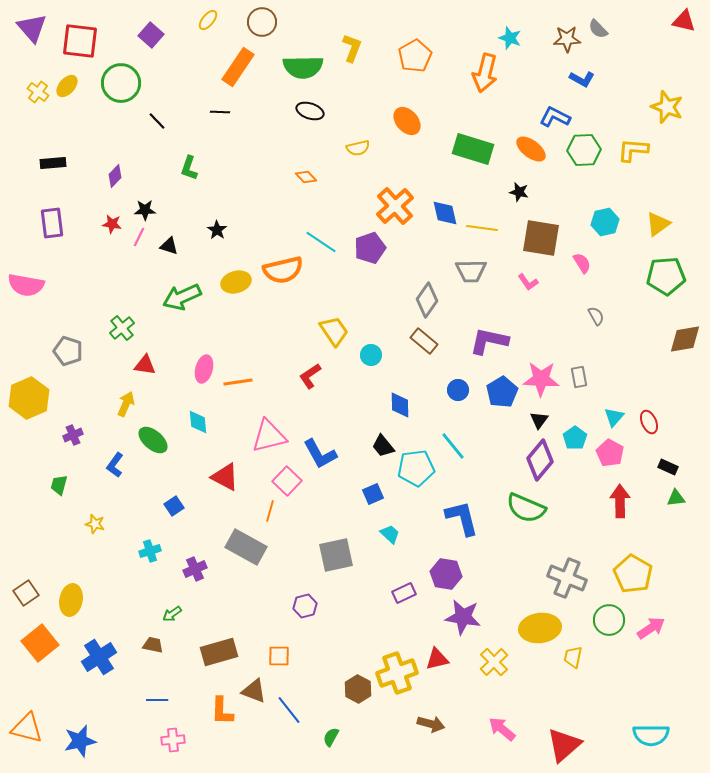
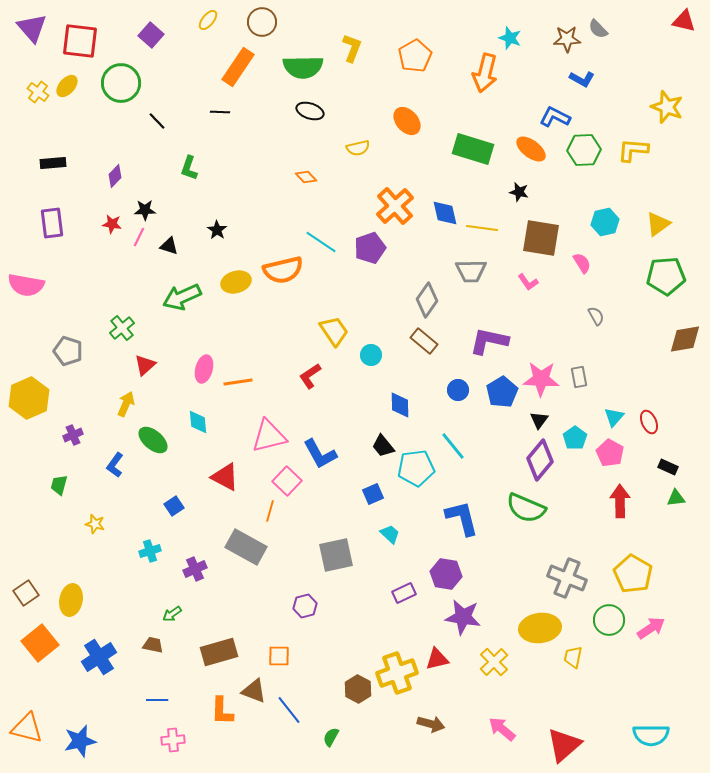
red triangle at (145, 365): rotated 50 degrees counterclockwise
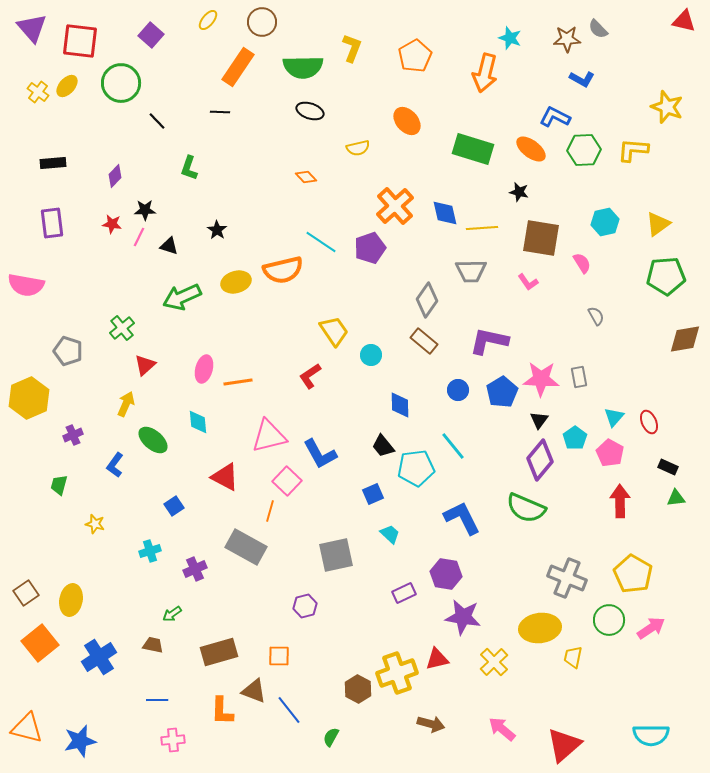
yellow line at (482, 228): rotated 12 degrees counterclockwise
blue L-shape at (462, 518): rotated 12 degrees counterclockwise
